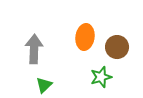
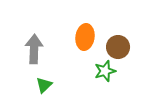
brown circle: moved 1 px right
green star: moved 4 px right, 6 px up
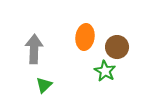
brown circle: moved 1 px left
green star: rotated 25 degrees counterclockwise
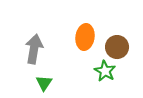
gray arrow: rotated 8 degrees clockwise
green triangle: moved 2 px up; rotated 12 degrees counterclockwise
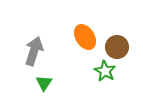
orange ellipse: rotated 40 degrees counterclockwise
gray arrow: moved 2 px down; rotated 8 degrees clockwise
